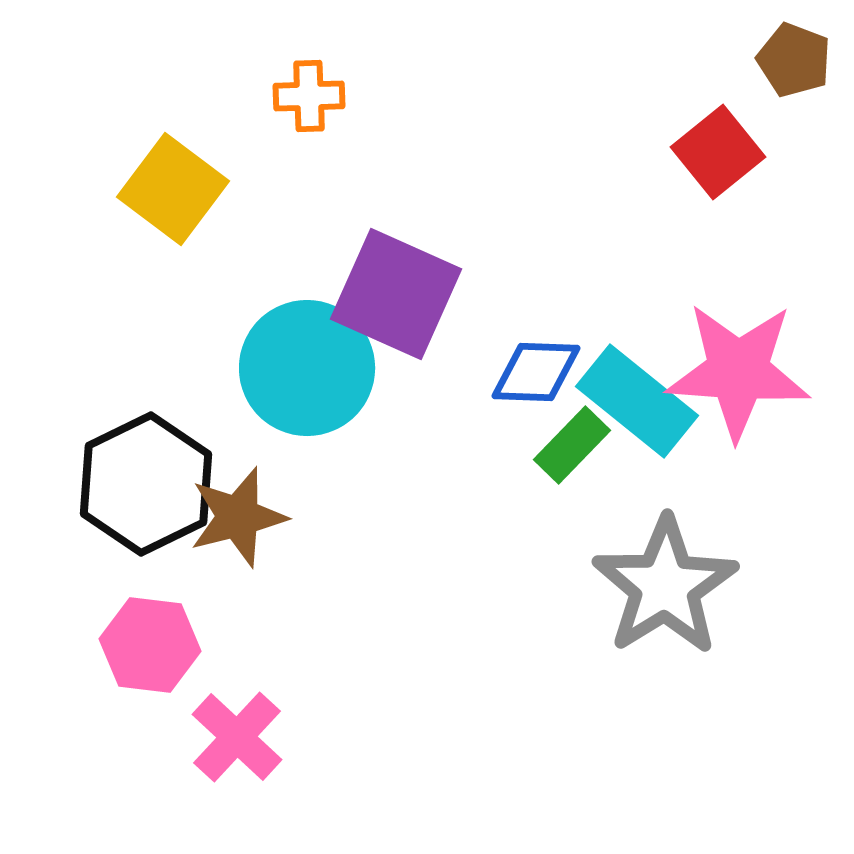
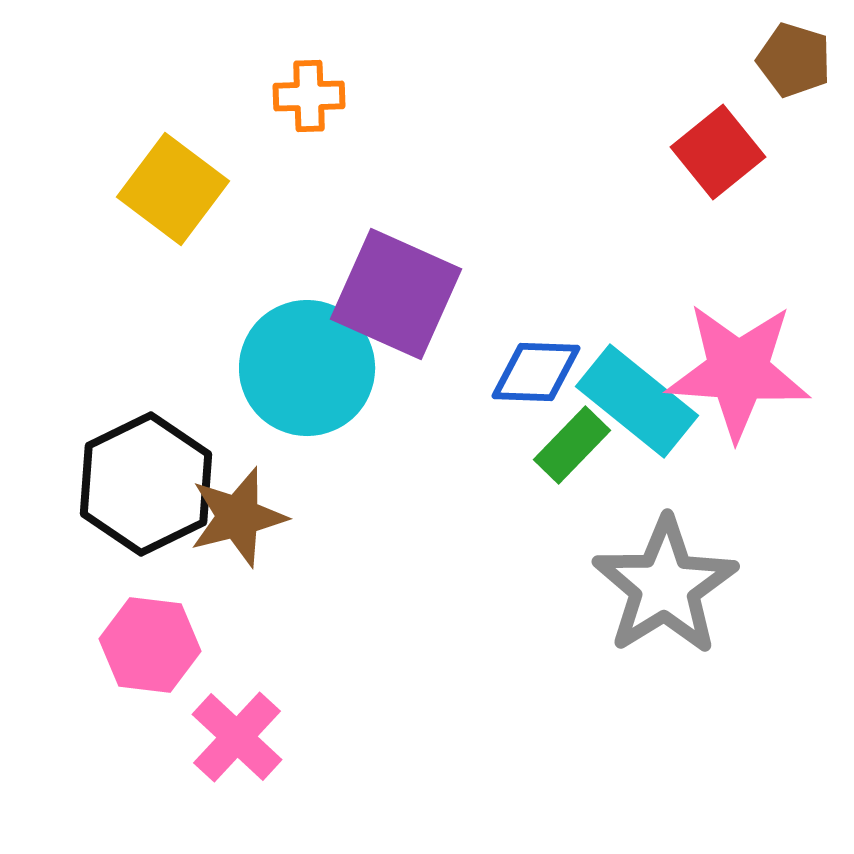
brown pentagon: rotated 4 degrees counterclockwise
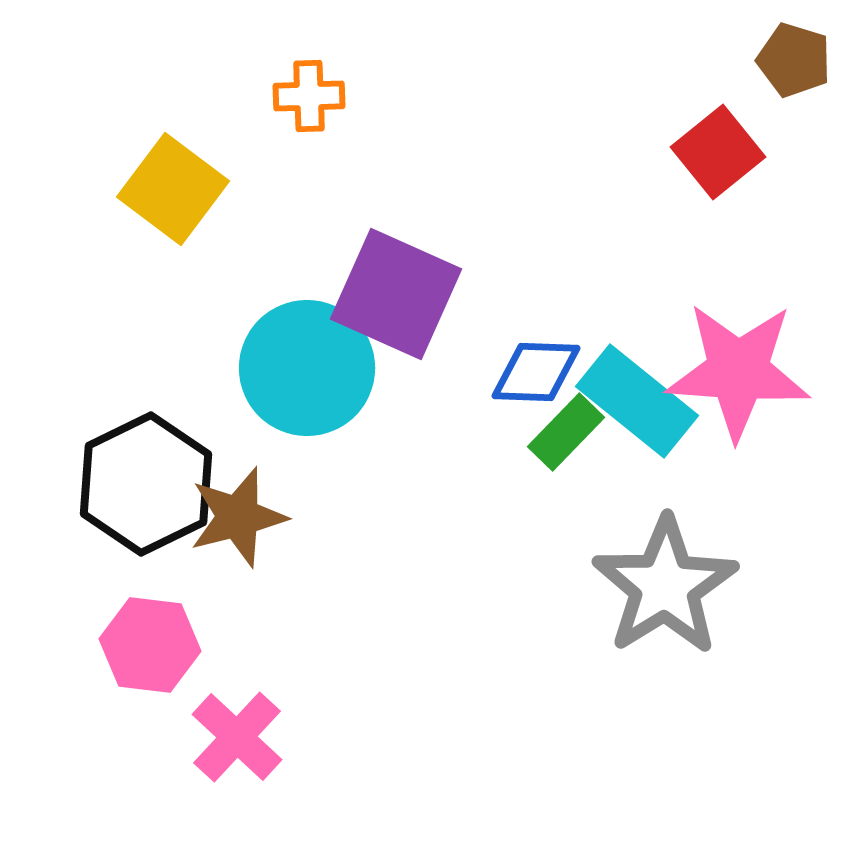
green rectangle: moved 6 px left, 13 px up
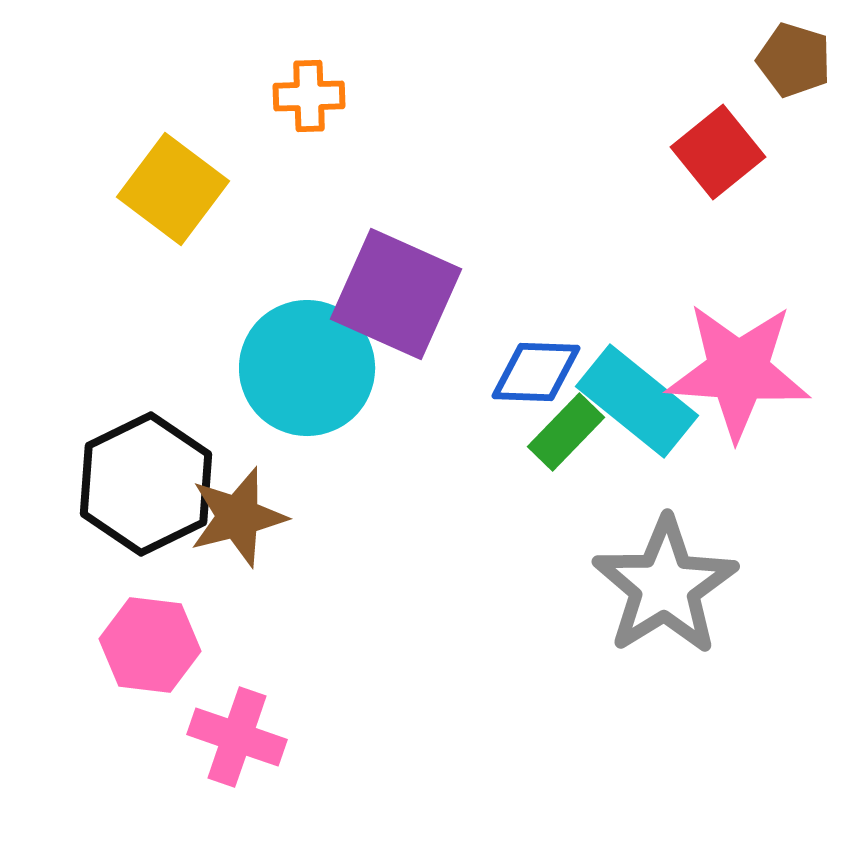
pink cross: rotated 24 degrees counterclockwise
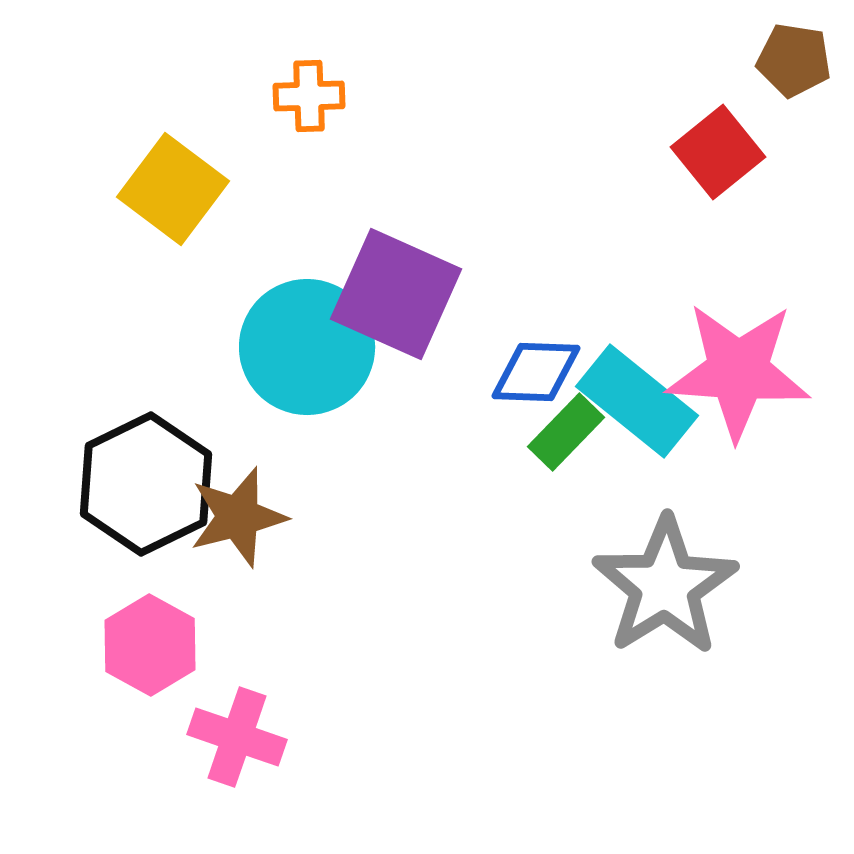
brown pentagon: rotated 8 degrees counterclockwise
cyan circle: moved 21 px up
pink hexagon: rotated 22 degrees clockwise
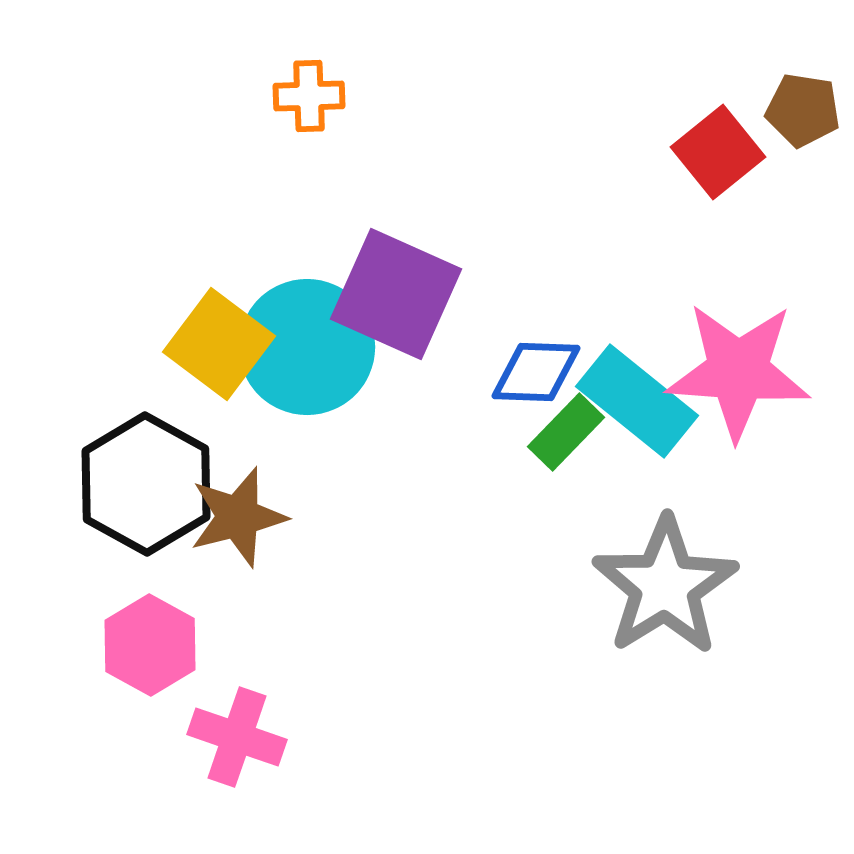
brown pentagon: moved 9 px right, 50 px down
yellow square: moved 46 px right, 155 px down
black hexagon: rotated 5 degrees counterclockwise
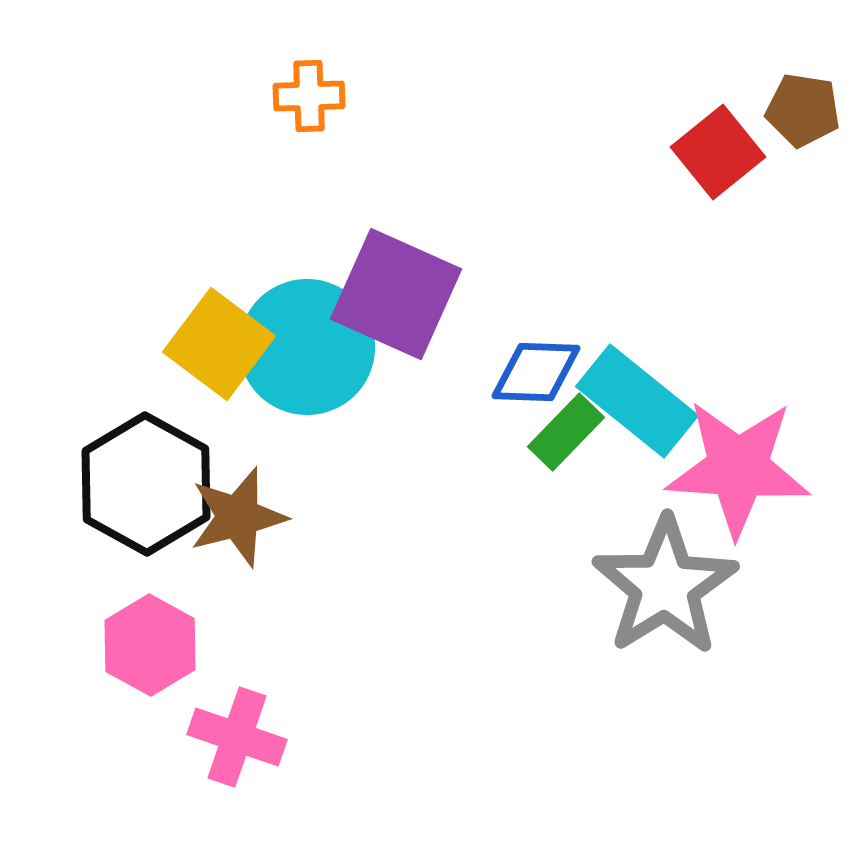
pink star: moved 97 px down
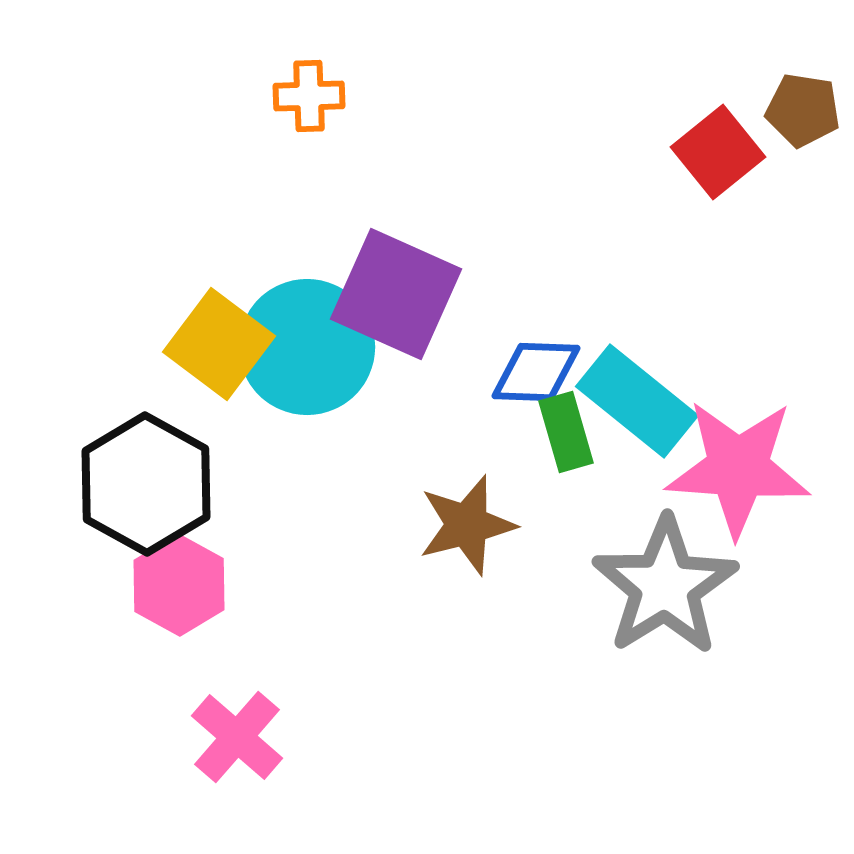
green rectangle: rotated 60 degrees counterclockwise
brown star: moved 229 px right, 8 px down
pink hexagon: moved 29 px right, 60 px up
pink cross: rotated 22 degrees clockwise
